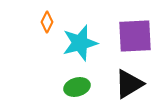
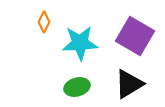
orange diamond: moved 3 px left
purple square: rotated 33 degrees clockwise
cyan star: rotated 12 degrees clockwise
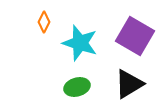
cyan star: rotated 21 degrees clockwise
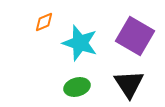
orange diamond: rotated 40 degrees clockwise
black triangle: rotated 32 degrees counterclockwise
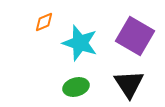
green ellipse: moved 1 px left
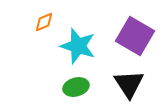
cyan star: moved 2 px left, 3 px down
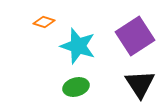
orange diamond: rotated 40 degrees clockwise
purple square: rotated 27 degrees clockwise
black triangle: moved 11 px right
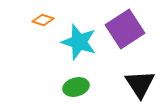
orange diamond: moved 1 px left, 2 px up
purple square: moved 10 px left, 7 px up
cyan star: moved 1 px right, 4 px up
